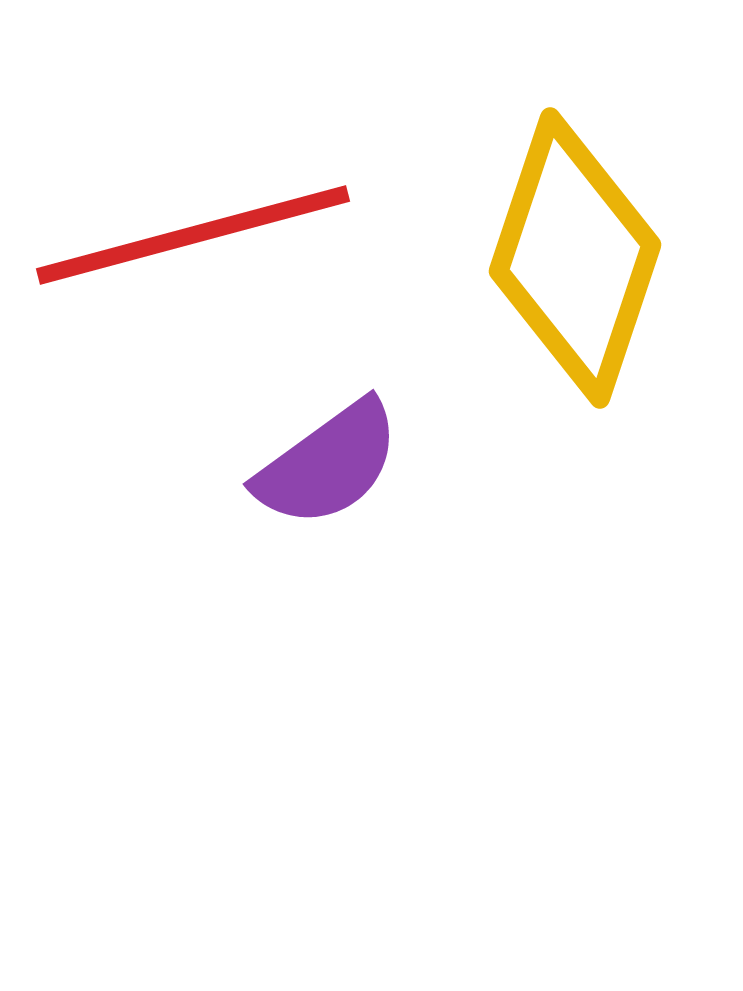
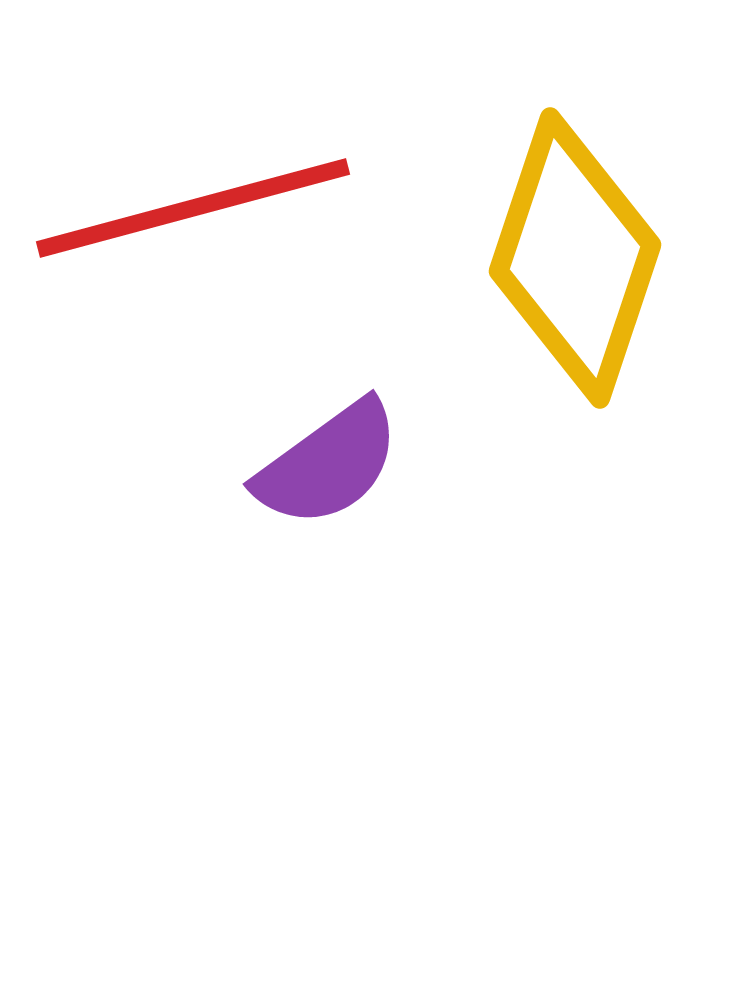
red line: moved 27 px up
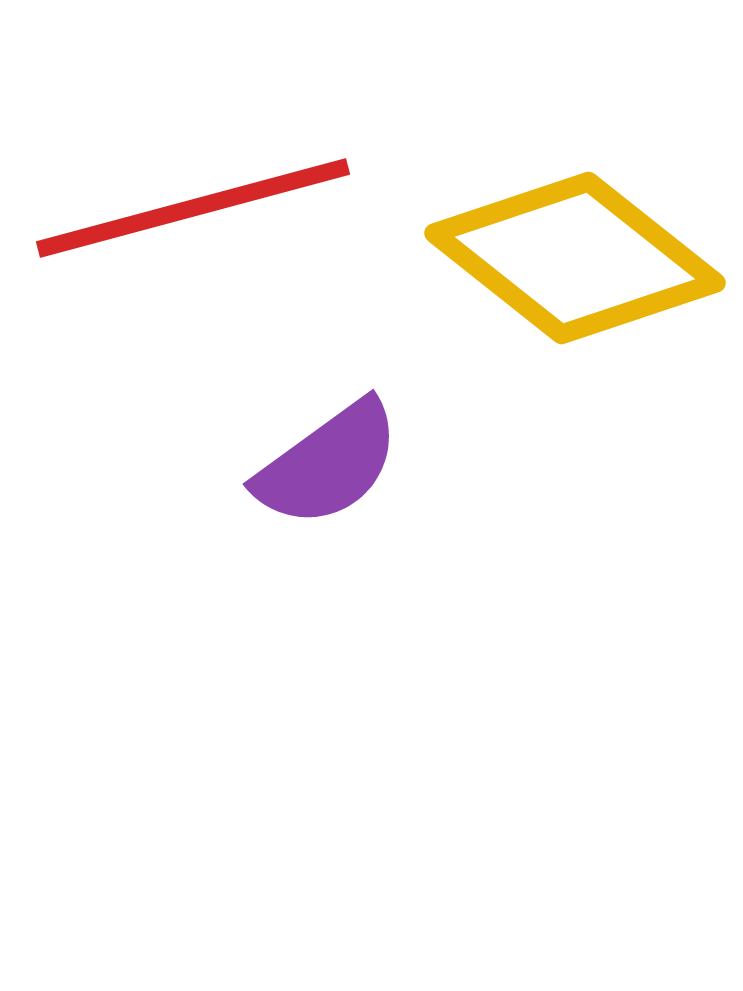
yellow diamond: rotated 70 degrees counterclockwise
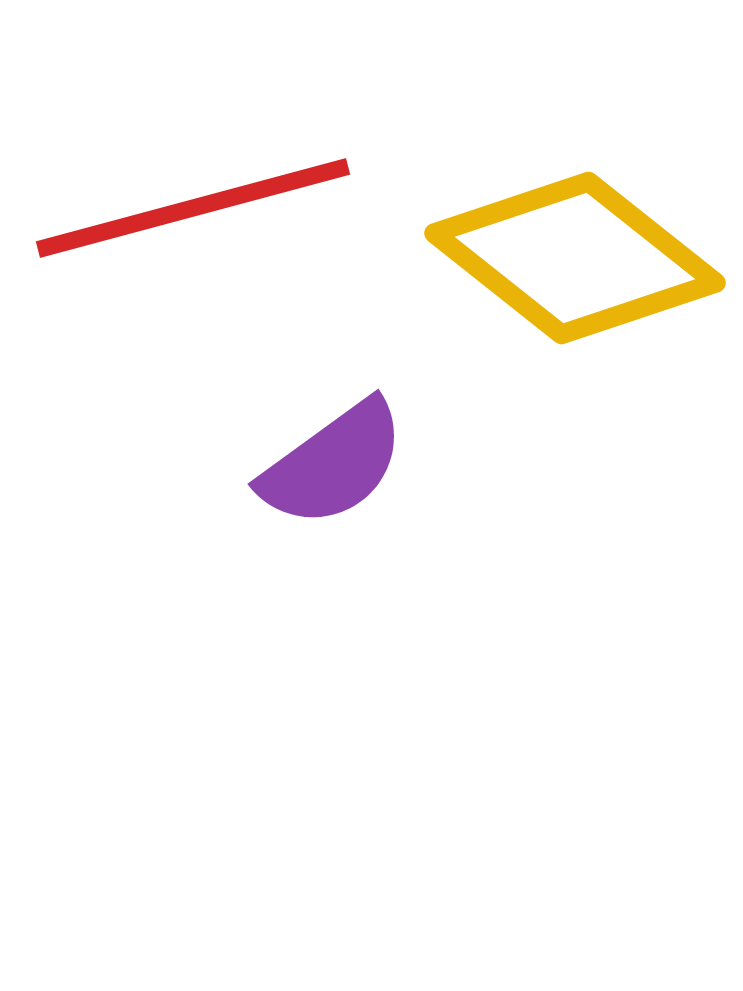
purple semicircle: moved 5 px right
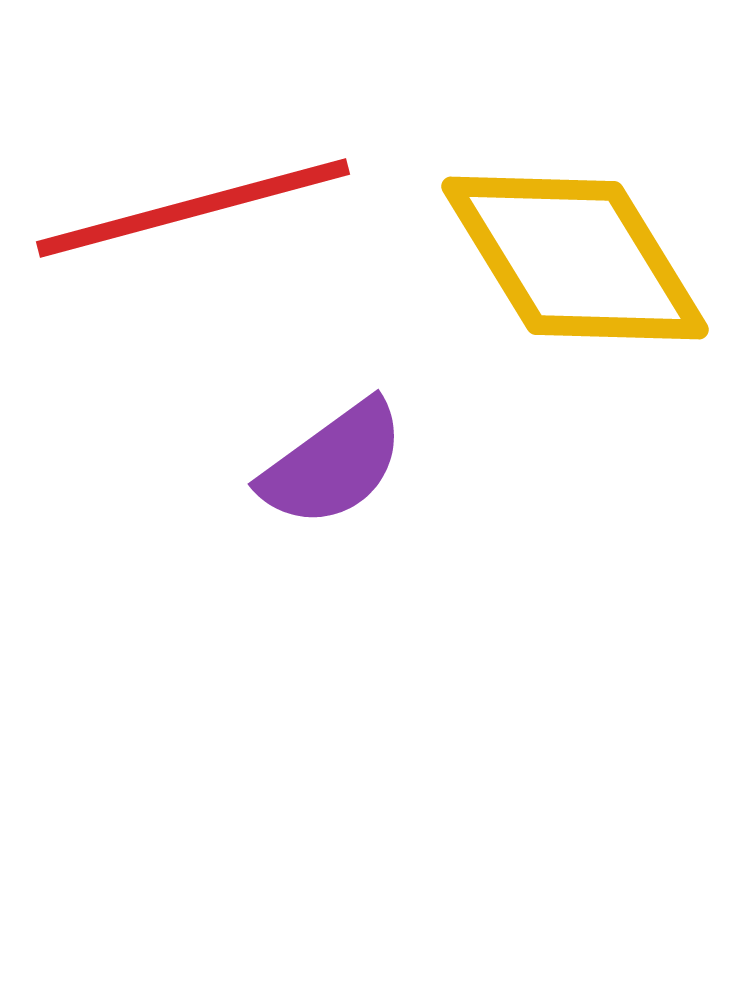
yellow diamond: rotated 20 degrees clockwise
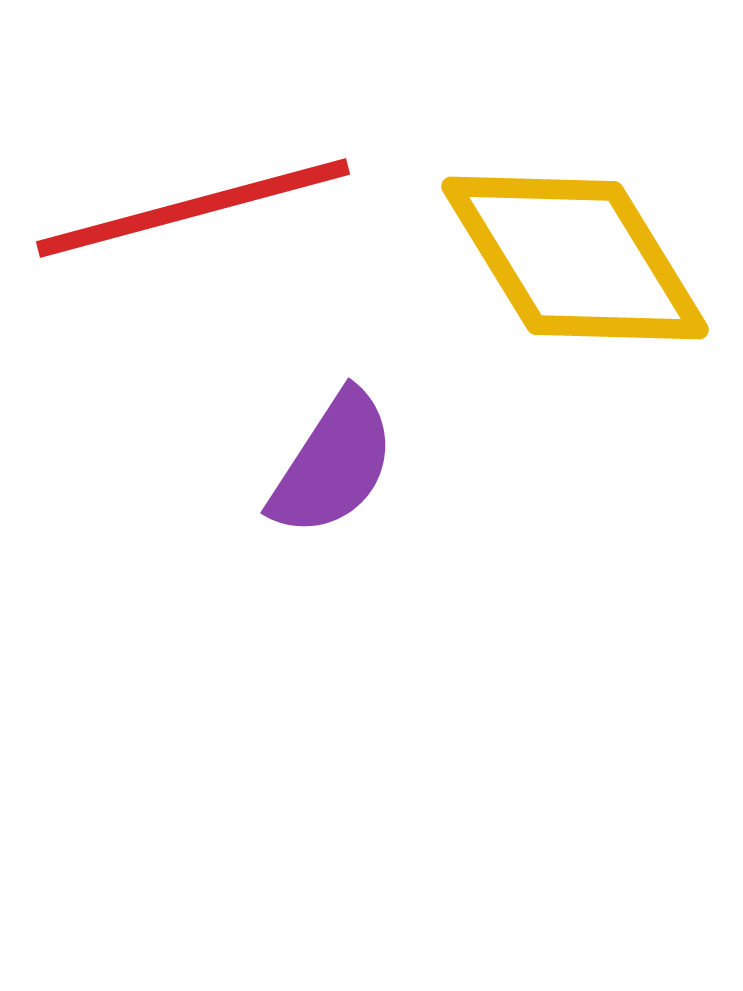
purple semicircle: rotated 21 degrees counterclockwise
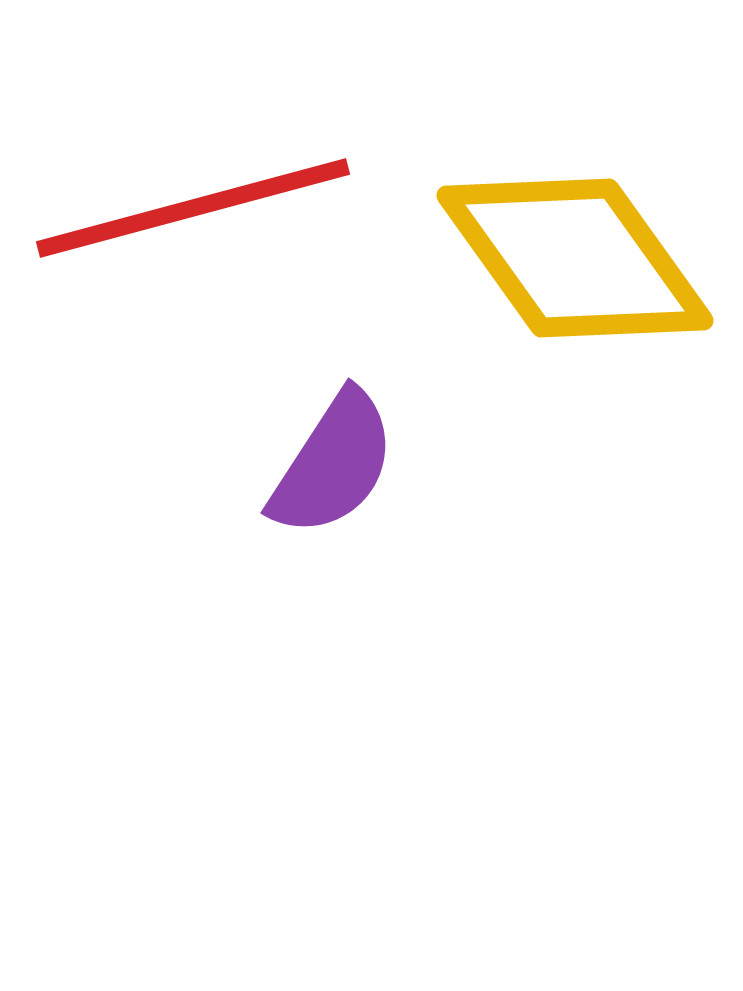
yellow diamond: rotated 4 degrees counterclockwise
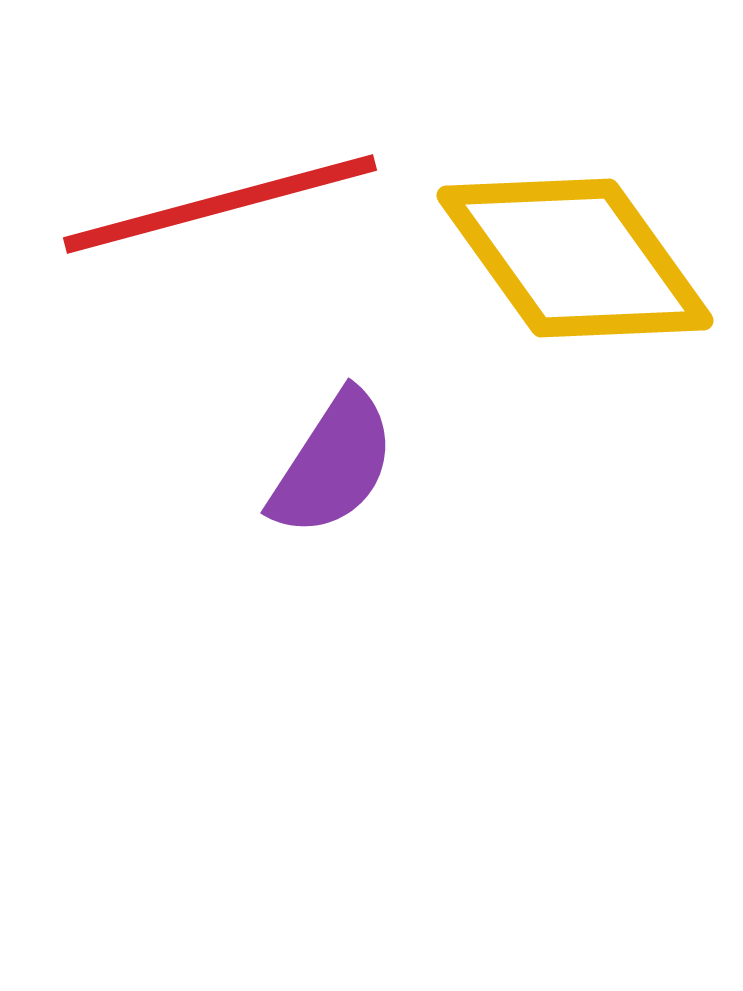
red line: moved 27 px right, 4 px up
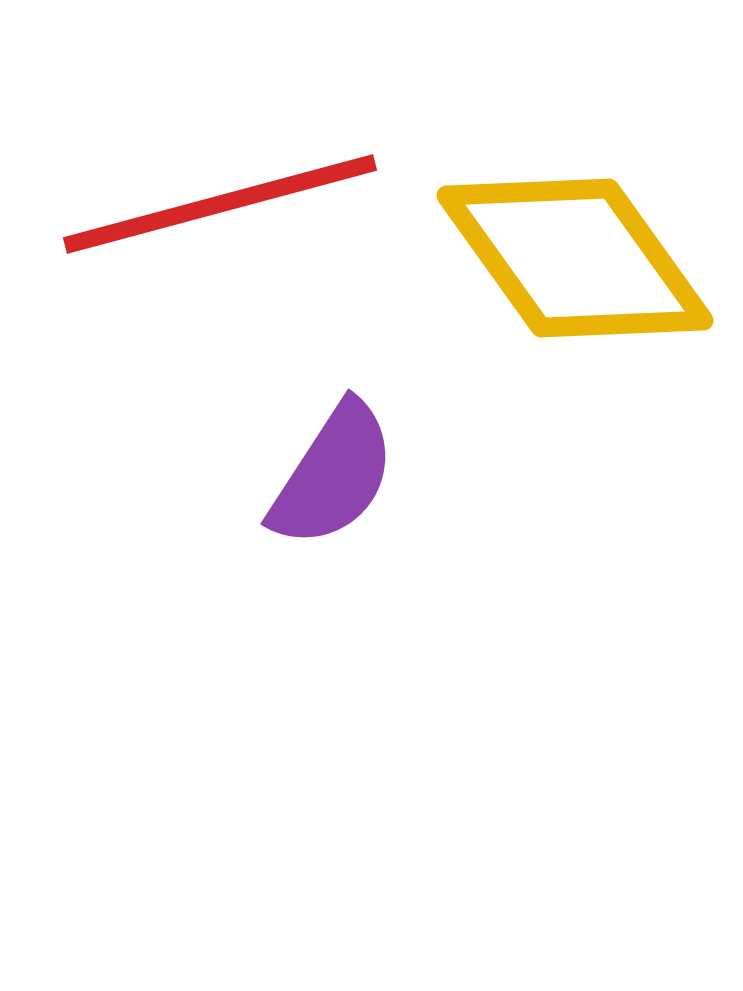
purple semicircle: moved 11 px down
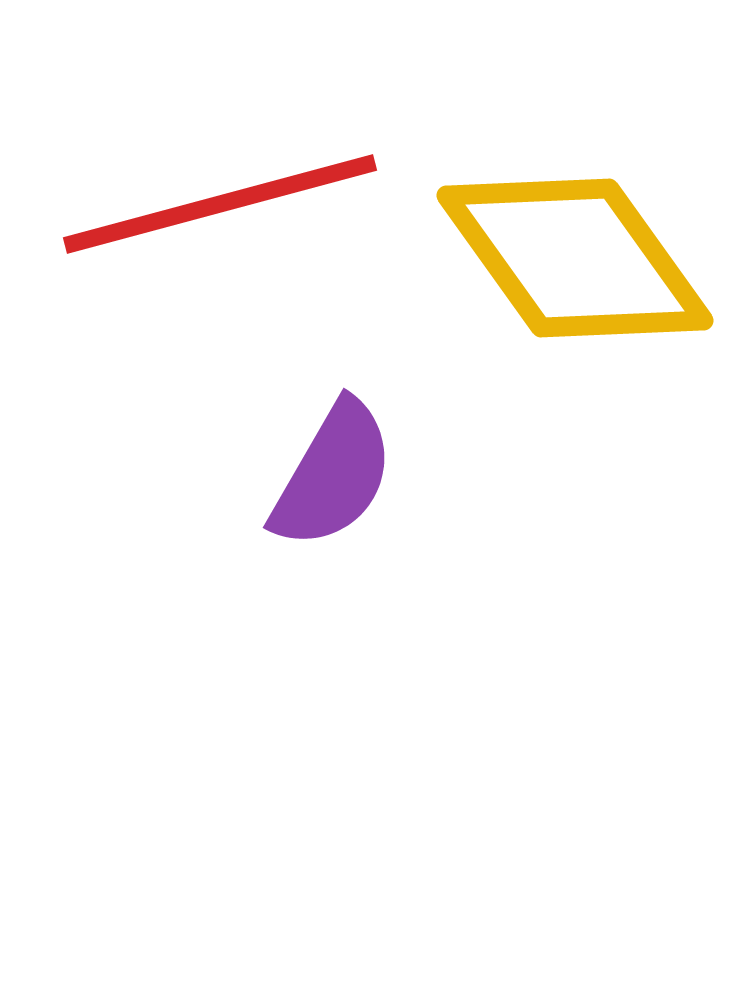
purple semicircle: rotated 3 degrees counterclockwise
